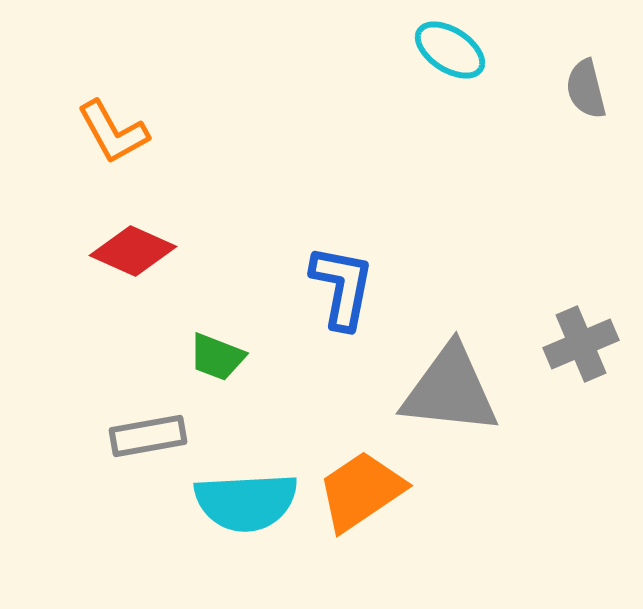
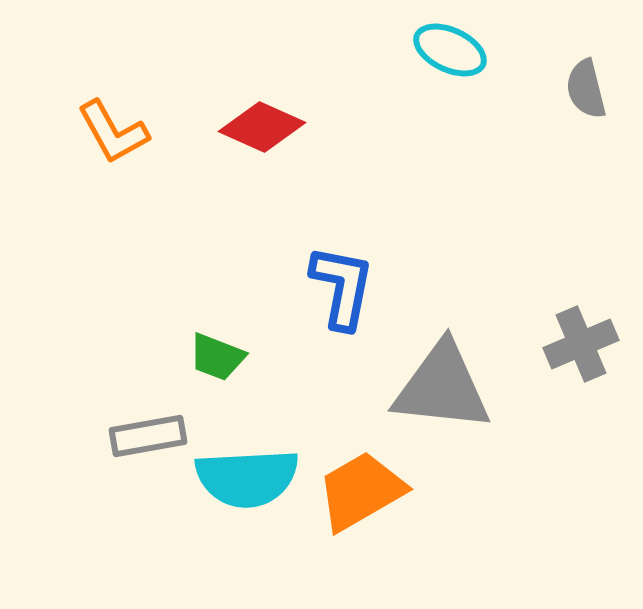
cyan ellipse: rotated 8 degrees counterclockwise
red diamond: moved 129 px right, 124 px up
gray triangle: moved 8 px left, 3 px up
orange trapezoid: rotated 4 degrees clockwise
cyan semicircle: moved 1 px right, 24 px up
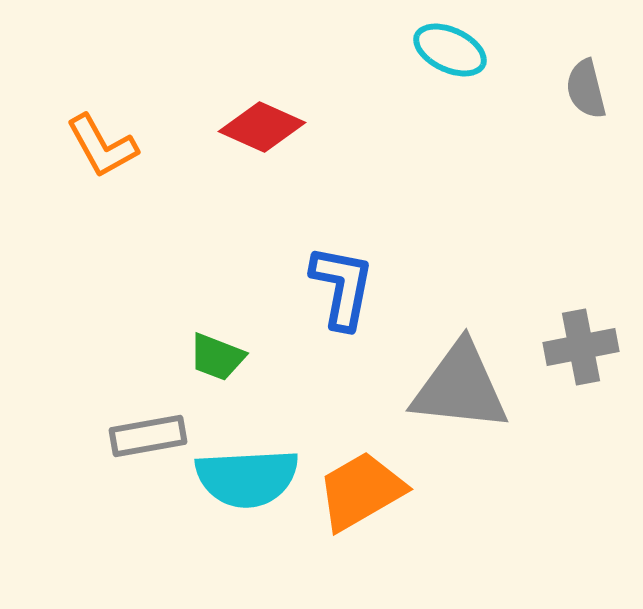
orange L-shape: moved 11 px left, 14 px down
gray cross: moved 3 px down; rotated 12 degrees clockwise
gray triangle: moved 18 px right
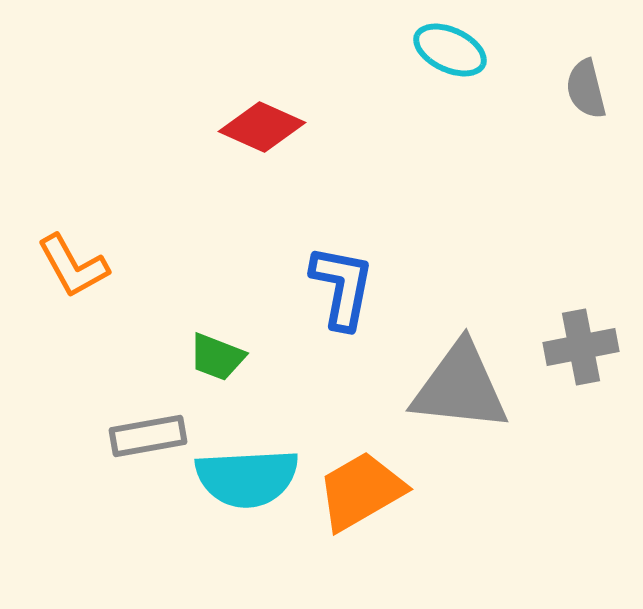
orange L-shape: moved 29 px left, 120 px down
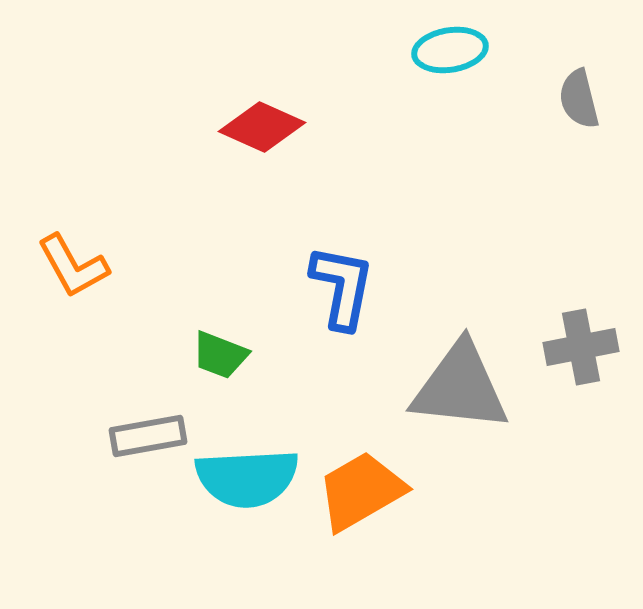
cyan ellipse: rotated 34 degrees counterclockwise
gray semicircle: moved 7 px left, 10 px down
green trapezoid: moved 3 px right, 2 px up
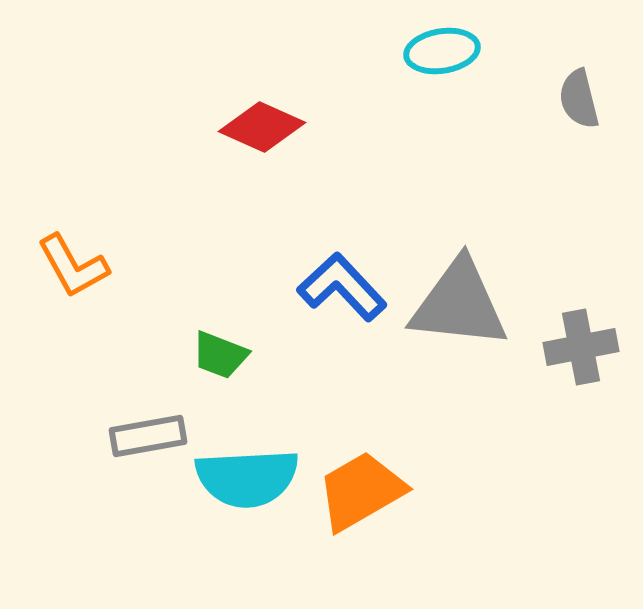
cyan ellipse: moved 8 px left, 1 px down
blue L-shape: rotated 54 degrees counterclockwise
gray triangle: moved 1 px left, 83 px up
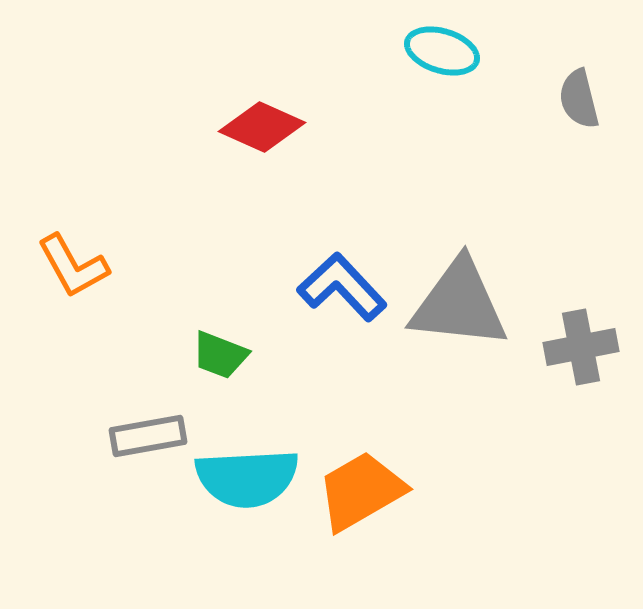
cyan ellipse: rotated 26 degrees clockwise
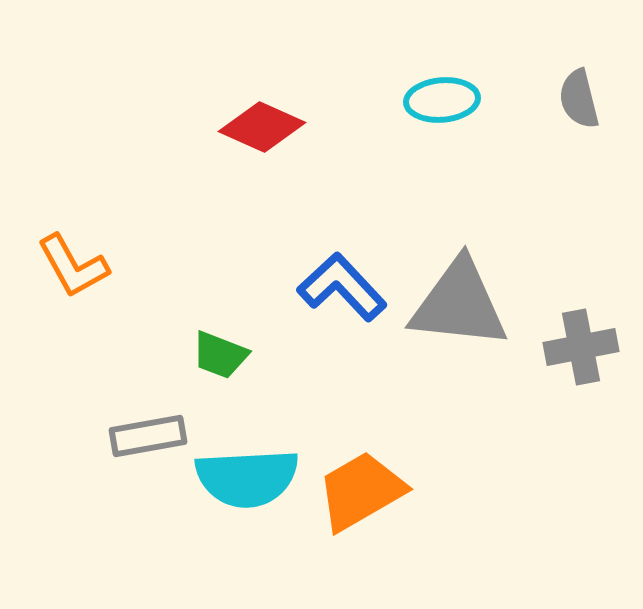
cyan ellipse: moved 49 px down; rotated 22 degrees counterclockwise
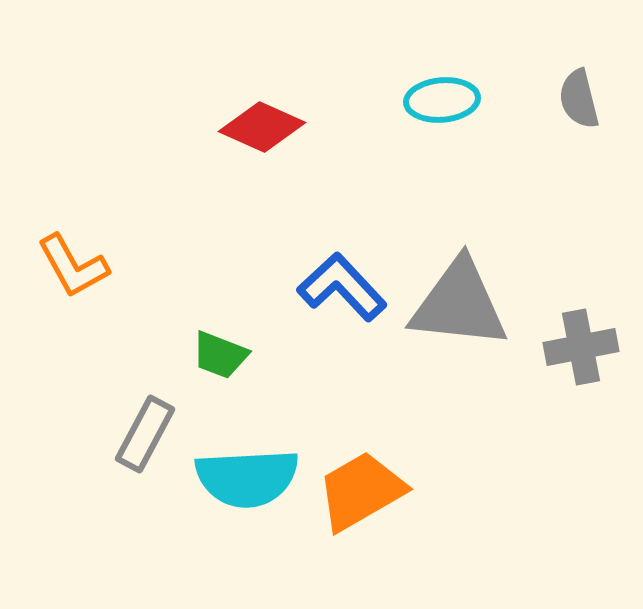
gray rectangle: moved 3 px left, 2 px up; rotated 52 degrees counterclockwise
